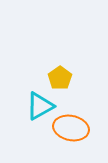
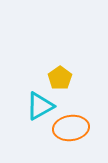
orange ellipse: rotated 20 degrees counterclockwise
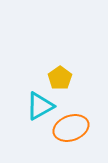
orange ellipse: rotated 12 degrees counterclockwise
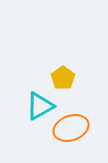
yellow pentagon: moved 3 px right
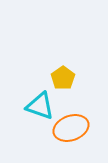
cyan triangle: rotated 48 degrees clockwise
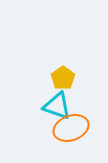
cyan triangle: moved 17 px right
